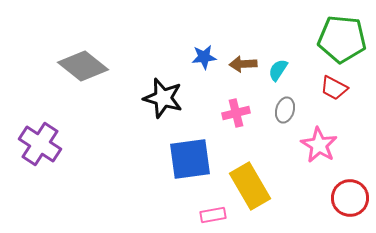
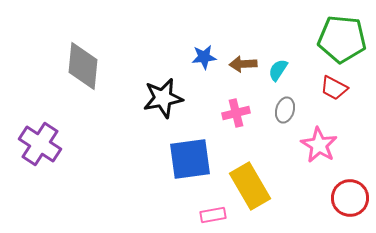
gray diamond: rotated 57 degrees clockwise
black star: rotated 27 degrees counterclockwise
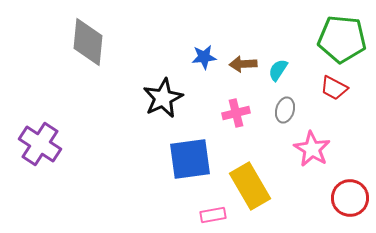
gray diamond: moved 5 px right, 24 px up
black star: rotated 15 degrees counterclockwise
pink star: moved 7 px left, 4 px down
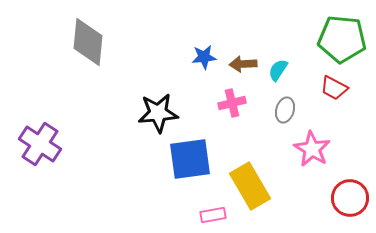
black star: moved 5 px left, 15 px down; rotated 21 degrees clockwise
pink cross: moved 4 px left, 10 px up
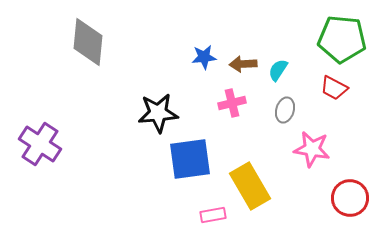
pink star: rotated 21 degrees counterclockwise
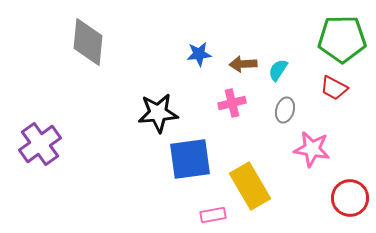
green pentagon: rotated 6 degrees counterclockwise
blue star: moved 5 px left, 3 px up
purple cross: rotated 21 degrees clockwise
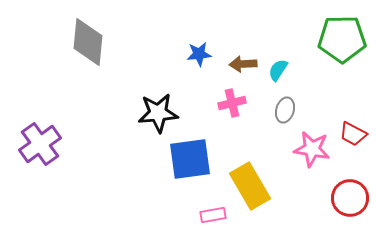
red trapezoid: moved 19 px right, 46 px down
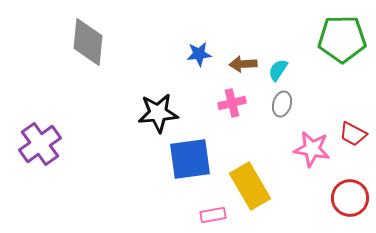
gray ellipse: moved 3 px left, 6 px up
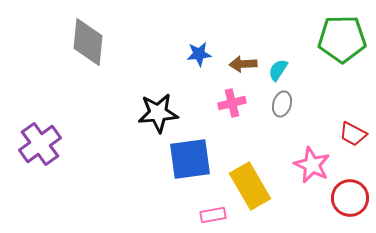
pink star: moved 16 px down; rotated 15 degrees clockwise
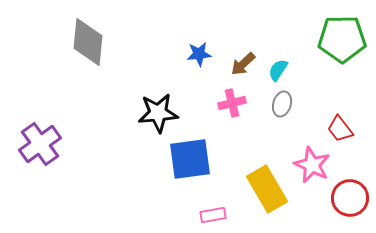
brown arrow: rotated 40 degrees counterclockwise
red trapezoid: moved 13 px left, 5 px up; rotated 24 degrees clockwise
yellow rectangle: moved 17 px right, 3 px down
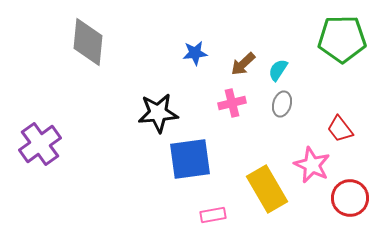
blue star: moved 4 px left, 1 px up
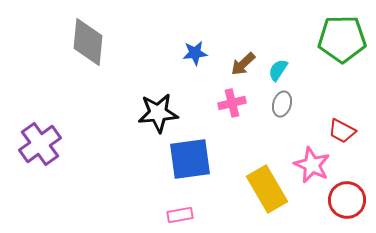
red trapezoid: moved 2 px right, 2 px down; rotated 24 degrees counterclockwise
red circle: moved 3 px left, 2 px down
pink rectangle: moved 33 px left
